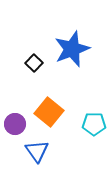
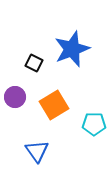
black square: rotated 18 degrees counterclockwise
orange square: moved 5 px right, 7 px up; rotated 20 degrees clockwise
purple circle: moved 27 px up
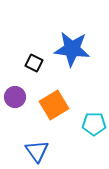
blue star: rotated 27 degrees clockwise
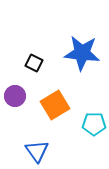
blue star: moved 10 px right, 4 px down
purple circle: moved 1 px up
orange square: moved 1 px right
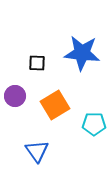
black square: moved 3 px right; rotated 24 degrees counterclockwise
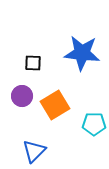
black square: moved 4 px left
purple circle: moved 7 px right
blue triangle: moved 3 px left; rotated 20 degrees clockwise
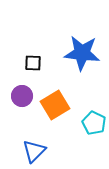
cyan pentagon: moved 1 px up; rotated 25 degrees clockwise
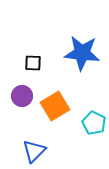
orange square: moved 1 px down
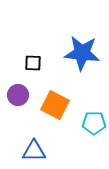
purple circle: moved 4 px left, 1 px up
orange square: moved 1 px up; rotated 32 degrees counterclockwise
cyan pentagon: rotated 25 degrees counterclockwise
blue triangle: rotated 45 degrees clockwise
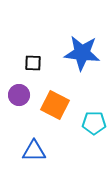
purple circle: moved 1 px right
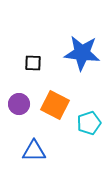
purple circle: moved 9 px down
cyan pentagon: moved 5 px left; rotated 20 degrees counterclockwise
